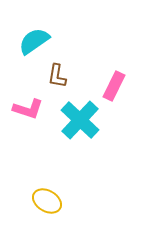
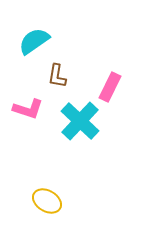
pink rectangle: moved 4 px left, 1 px down
cyan cross: moved 1 px down
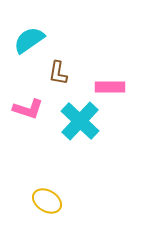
cyan semicircle: moved 5 px left, 1 px up
brown L-shape: moved 1 px right, 3 px up
pink rectangle: rotated 64 degrees clockwise
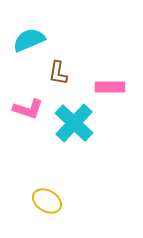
cyan semicircle: rotated 12 degrees clockwise
cyan cross: moved 6 px left, 2 px down
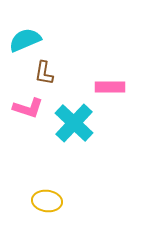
cyan semicircle: moved 4 px left
brown L-shape: moved 14 px left
pink L-shape: moved 1 px up
yellow ellipse: rotated 24 degrees counterclockwise
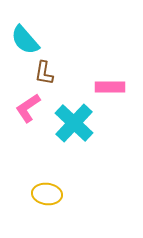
cyan semicircle: rotated 108 degrees counterclockwise
pink L-shape: rotated 128 degrees clockwise
yellow ellipse: moved 7 px up
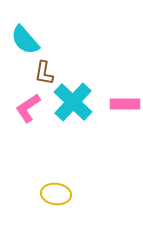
pink rectangle: moved 15 px right, 17 px down
cyan cross: moved 1 px left, 21 px up
yellow ellipse: moved 9 px right
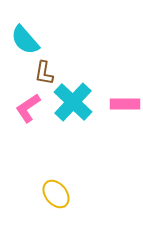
yellow ellipse: rotated 44 degrees clockwise
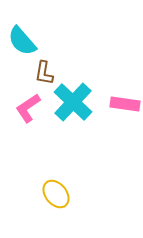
cyan semicircle: moved 3 px left, 1 px down
pink rectangle: rotated 8 degrees clockwise
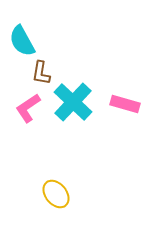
cyan semicircle: rotated 12 degrees clockwise
brown L-shape: moved 3 px left
pink rectangle: rotated 8 degrees clockwise
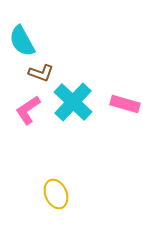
brown L-shape: rotated 80 degrees counterclockwise
pink L-shape: moved 2 px down
yellow ellipse: rotated 16 degrees clockwise
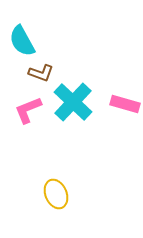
pink L-shape: rotated 12 degrees clockwise
